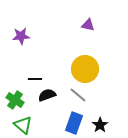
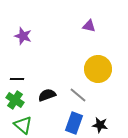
purple triangle: moved 1 px right, 1 px down
purple star: moved 2 px right; rotated 24 degrees clockwise
yellow circle: moved 13 px right
black line: moved 18 px left
black star: rotated 28 degrees counterclockwise
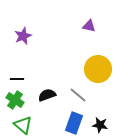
purple star: rotated 30 degrees clockwise
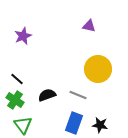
black line: rotated 40 degrees clockwise
gray line: rotated 18 degrees counterclockwise
green triangle: rotated 12 degrees clockwise
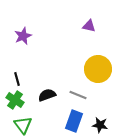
black line: rotated 32 degrees clockwise
blue rectangle: moved 2 px up
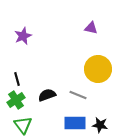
purple triangle: moved 2 px right, 2 px down
green cross: moved 1 px right; rotated 24 degrees clockwise
blue rectangle: moved 1 px right, 2 px down; rotated 70 degrees clockwise
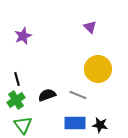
purple triangle: moved 1 px left, 1 px up; rotated 32 degrees clockwise
